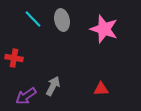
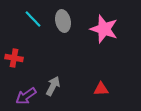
gray ellipse: moved 1 px right, 1 px down
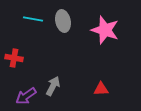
cyan line: rotated 36 degrees counterclockwise
pink star: moved 1 px right, 1 px down
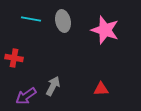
cyan line: moved 2 px left
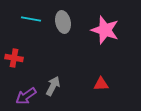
gray ellipse: moved 1 px down
red triangle: moved 5 px up
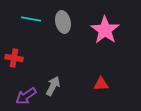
pink star: rotated 16 degrees clockwise
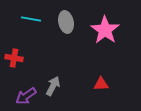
gray ellipse: moved 3 px right
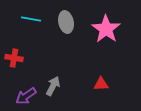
pink star: moved 1 px right, 1 px up
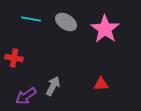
gray ellipse: rotated 45 degrees counterclockwise
pink star: moved 1 px left
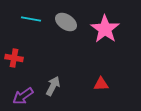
purple arrow: moved 3 px left
